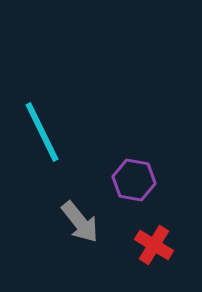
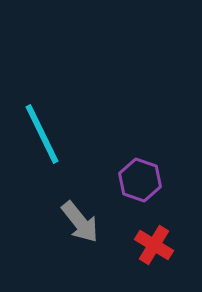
cyan line: moved 2 px down
purple hexagon: moved 6 px right; rotated 9 degrees clockwise
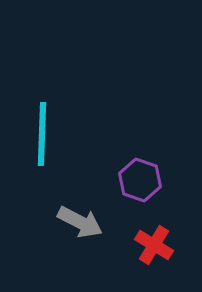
cyan line: rotated 28 degrees clockwise
gray arrow: rotated 24 degrees counterclockwise
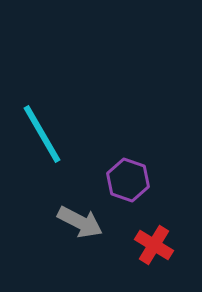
cyan line: rotated 32 degrees counterclockwise
purple hexagon: moved 12 px left
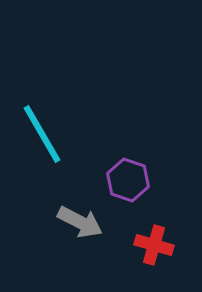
red cross: rotated 15 degrees counterclockwise
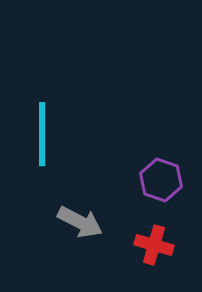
cyan line: rotated 30 degrees clockwise
purple hexagon: moved 33 px right
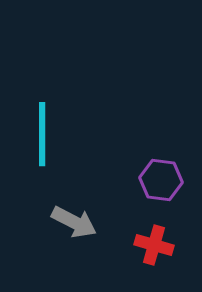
purple hexagon: rotated 12 degrees counterclockwise
gray arrow: moved 6 px left
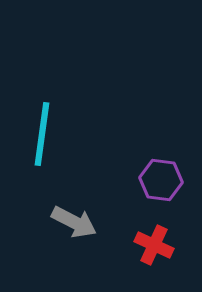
cyan line: rotated 8 degrees clockwise
red cross: rotated 9 degrees clockwise
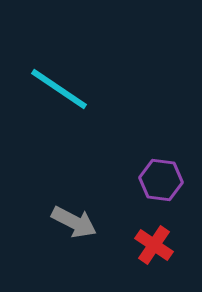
cyan line: moved 17 px right, 45 px up; rotated 64 degrees counterclockwise
red cross: rotated 9 degrees clockwise
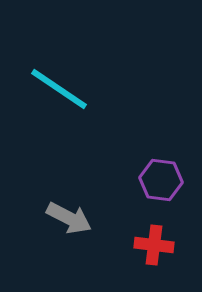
gray arrow: moved 5 px left, 4 px up
red cross: rotated 27 degrees counterclockwise
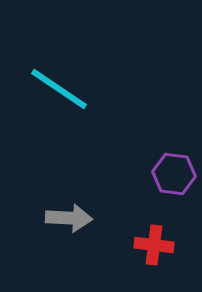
purple hexagon: moved 13 px right, 6 px up
gray arrow: rotated 24 degrees counterclockwise
